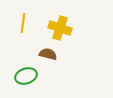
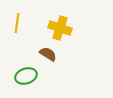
yellow line: moved 6 px left
brown semicircle: rotated 18 degrees clockwise
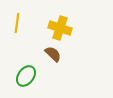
brown semicircle: moved 5 px right; rotated 12 degrees clockwise
green ellipse: rotated 35 degrees counterclockwise
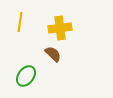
yellow line: moved 3 px right, 1 px up
yellow cross: rotated 25 degrees counterclockwise
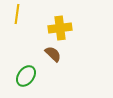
yellow line: moved 3 px left, 8 px up
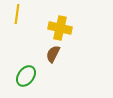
yellow cross: rotated 20 degrees clockwise
brown semicircle: rotated 108 degrees counterclockwise
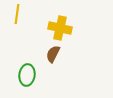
green ellipse: moved 1 px right, 1 px up; rotated 30 degrees counterclockwise
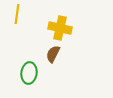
green ellipse: moved 2 px right, 2 px up
